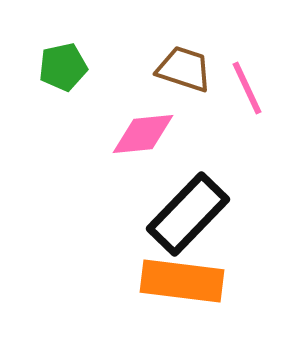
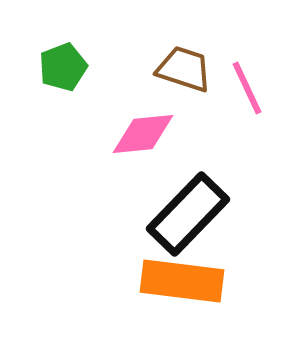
green pentagon: rotated 9 degrees counterclockwise
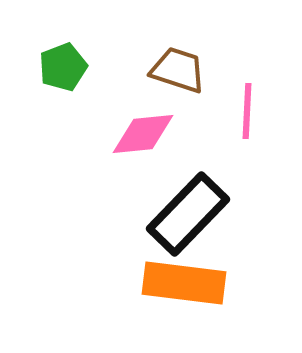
brown trapezoid: moved 6 px left, 1 px down
pink line: moved 23 px down; rotated 28 degrees clockwise
orange rectangle: moved 2 px right, 2 px down
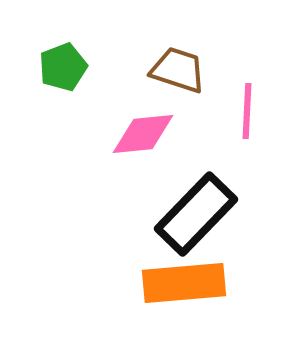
black rectangle: moved 8 px right
orange rectangle: rotated 12 degrees counterclockwise
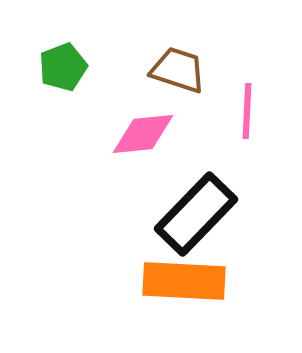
orange rectangle: moved 2 px up; rotated 8 degrees clockwise
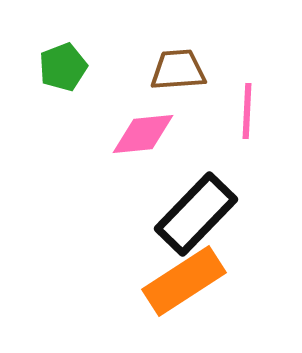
brown trapezoid: rotated 22 degrees counterclockwise
orange rectangle: rotated 36 degrees counterclockwise
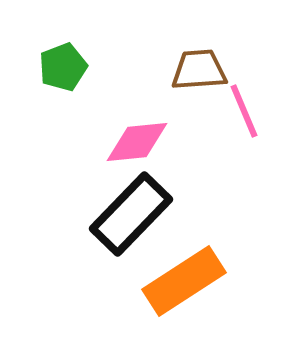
brown trapezoid: moved 21 px right
pink line: moved 3 px left; rotated 26 degrees counterclockwise
pink diamond: moved 6 px left, 8 px down
black rectangle: moved 65 px left
